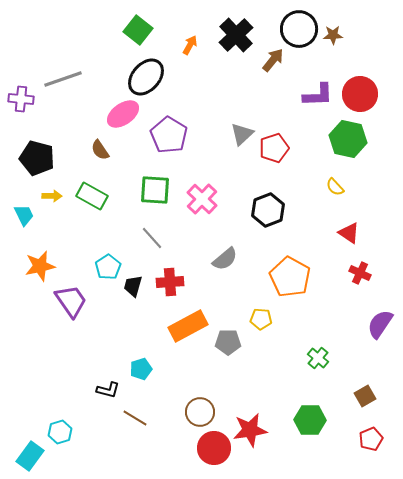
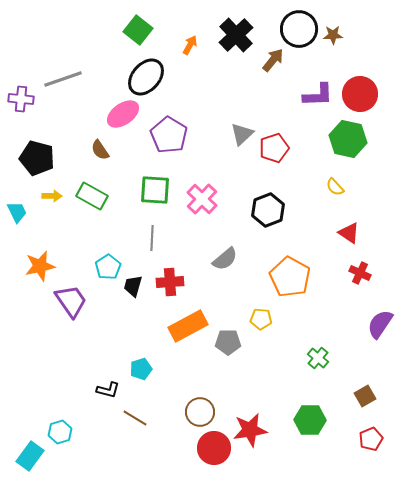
cyan trapezoid at (24, 215): moved 7 px left, 3 px up
gray line at (152, 238): rotated 45 degrees clockwise
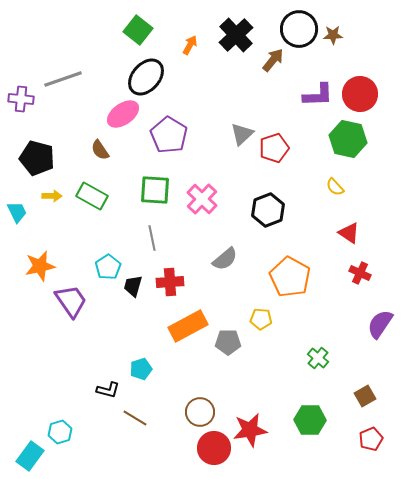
gray line at (152, 238): rotated 15 degrees counterclockwise
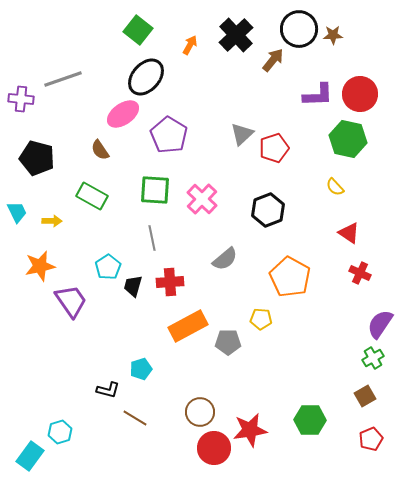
yellow arrow at (52, 196): moved 25 px down
green cross at (318, 358): moved 55 px right; rotated 20 degrees clockwise
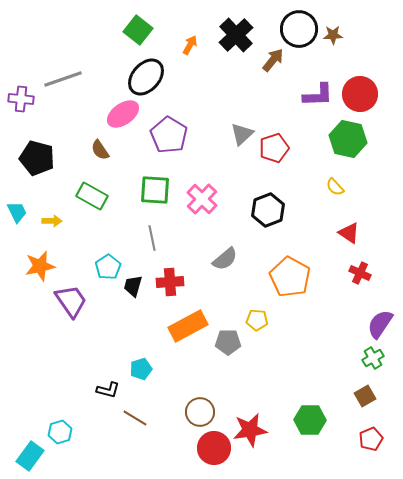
yellow pentagon at (261, 319): moved 4 px left, 1 px down
